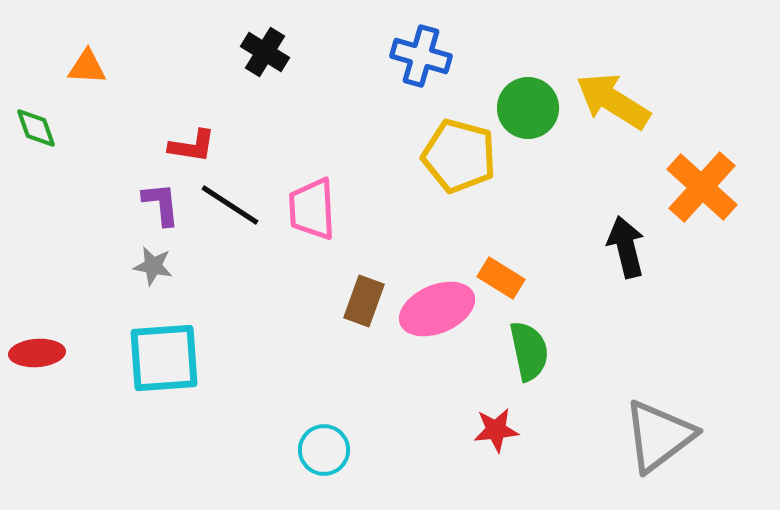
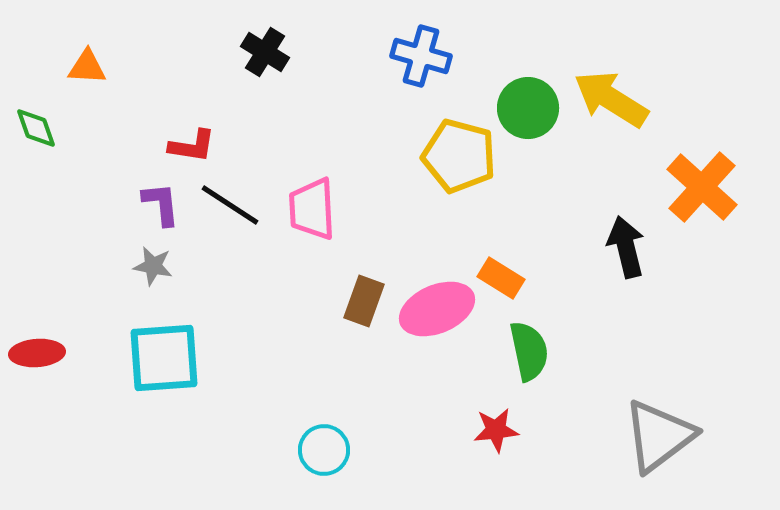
yellow arrow: moved 2 px left, 2 px up
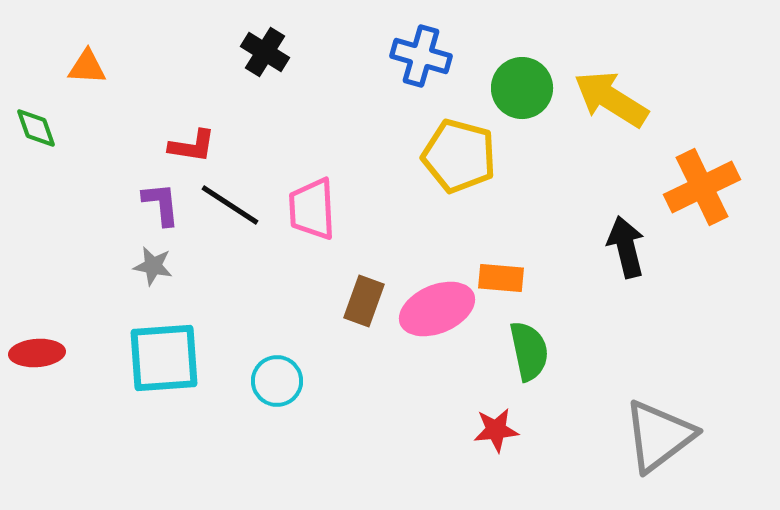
green circle: moved 6 px left, 20 px up
orange cross: rotated 22 degrees clockwise
orange rectangle: rotated 27 degrees counterclockwise
cyan circle: moved 47 px left, 69 px up
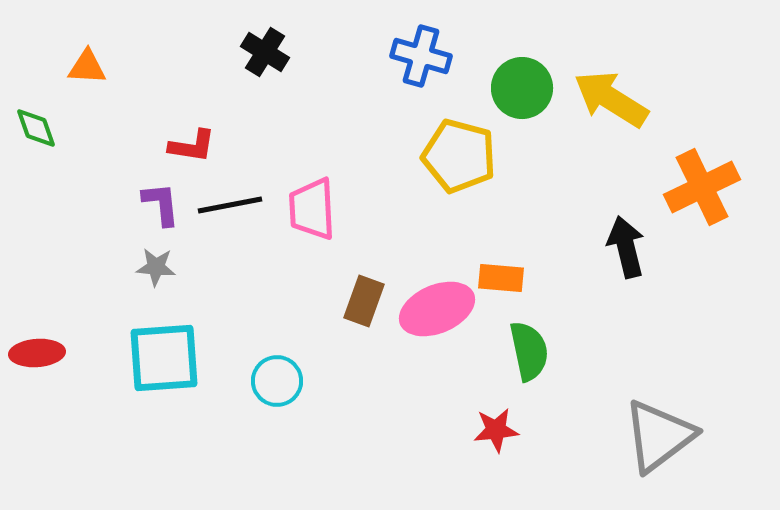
black line: rotated 44 degrees counterclockwise
gray star: moved 3 px right, 1 px down; rotated 6 degrees counterclockwise
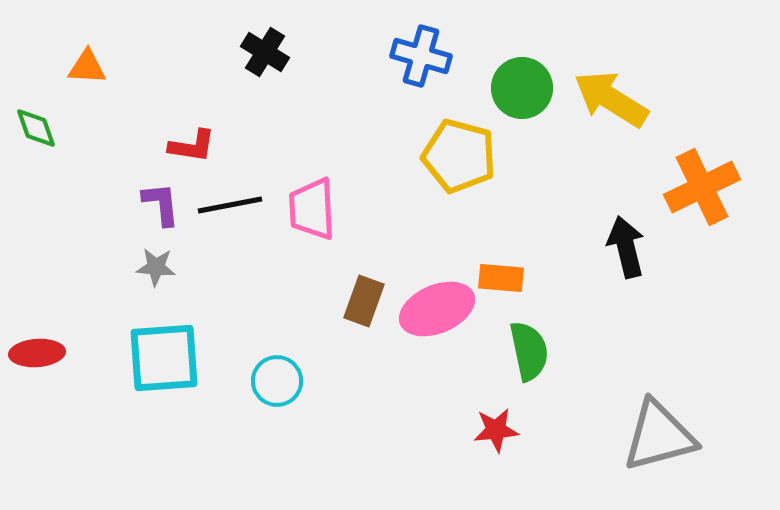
gray triangle: rotated 22 degrees clockwise
